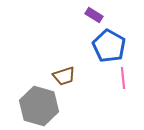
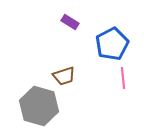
purple rectangle: moved 24 px left, 7 px down
blue pentagon: moved 3 px right, 2 px up; rotated 16 degrees clockwise
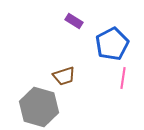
purple rectangle: moved 4 px right, 1 px up
pink line: rotated 15 degrees clockwise
gray hexagon: moved 1 px down
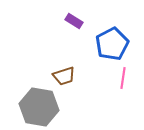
gray hexagon: rotated 6 degrees counterclockwise
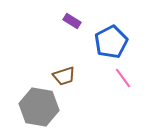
purple rectangle: moved 2 px left
blue pentagon: moved 1 px left, 2 px up
pink line: rotated 45 degrees counterclockwise
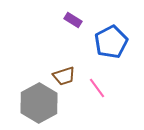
purple rectangle: moved 1 px right, 1 px up
pink line: moved 26 px left, 10 px down
gray hexagon: moved 4 px up; rotated 21 degrees clockwise
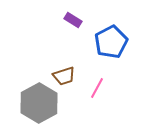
pink line: rotated 65 degrees clockwise
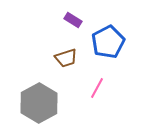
blue pentagon: moved 3 px left
brown trapezoid: moved 2 px right, 18 px up
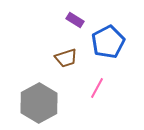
purple rectangle: moved 2 px right
